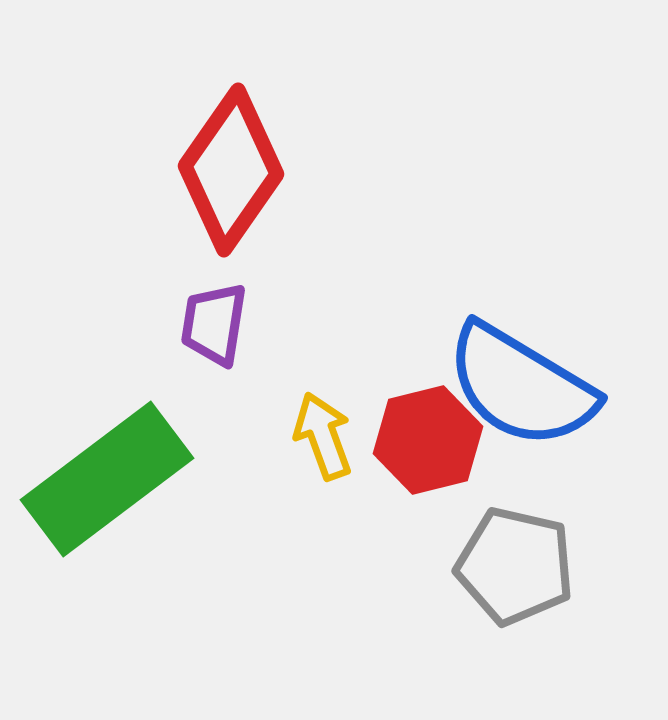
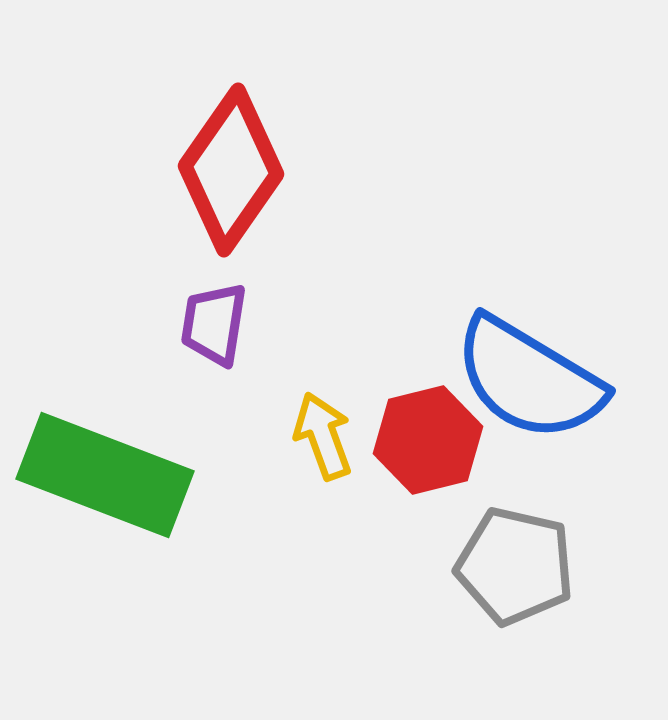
blue semicircle: moved 8 px right, 7 px up
green rectangle: moved 2 px left, 4 px up; rotated 58 degrees clockwise
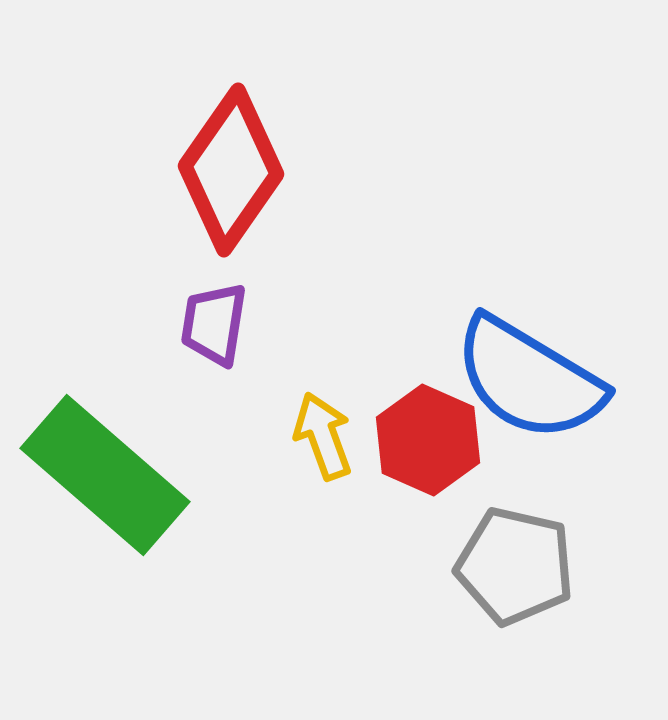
red hexagon: rotated 22 degrees counterclockwise
green rectangle: rotated 20 degrees clockwise
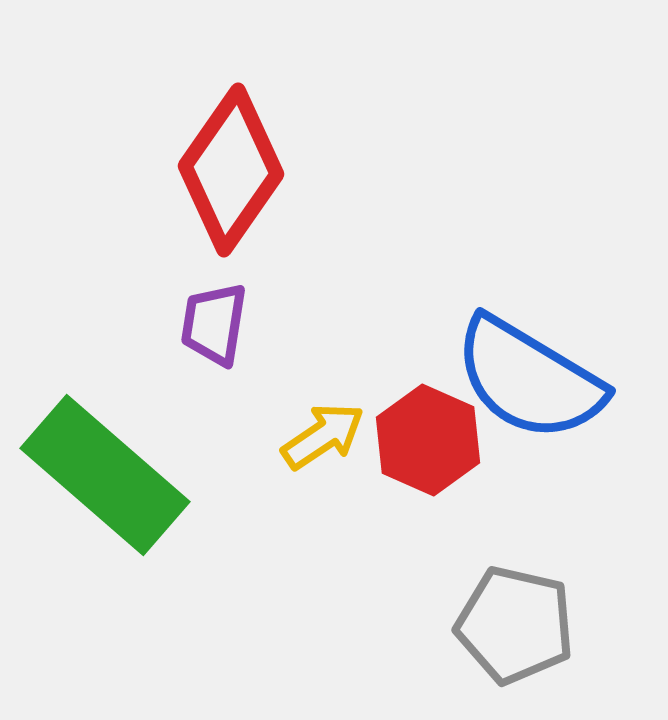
yellow arrow: rotated 76 degrees clockwise
gray pentagon: moved 59 px down
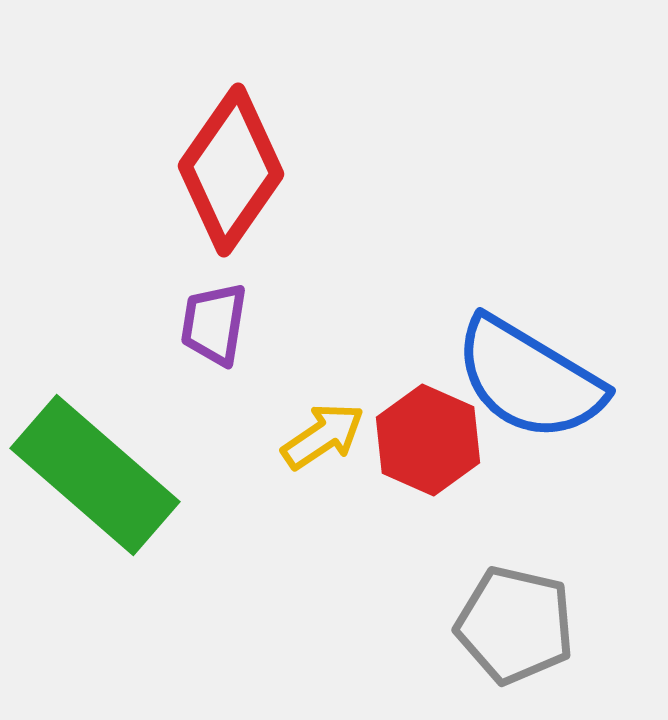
green rectangle: moved 10 px left
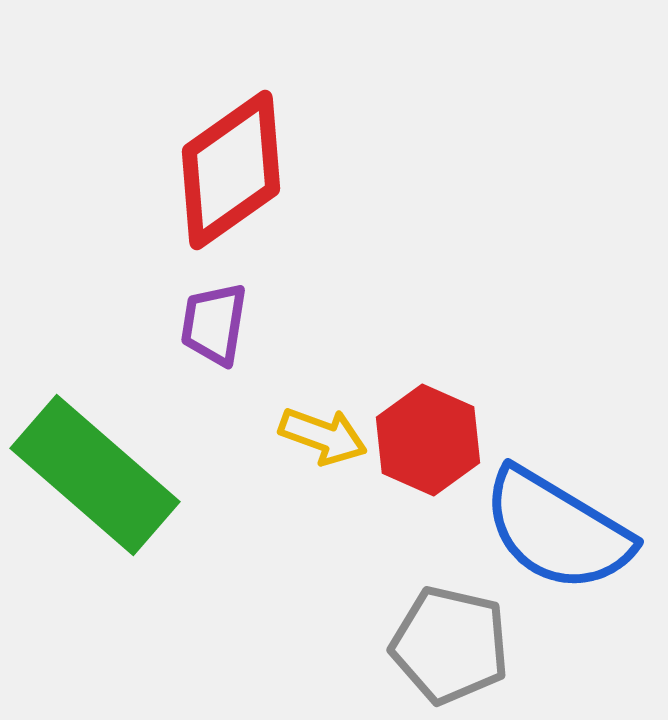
red diamond: rotated 20 degrees clockwise
blue semicircle: moved 28 px right, 151 px down
yellow arrow: rotated 54 degrees clockwise
gray pentagon: moved 65 px left, 20 px down
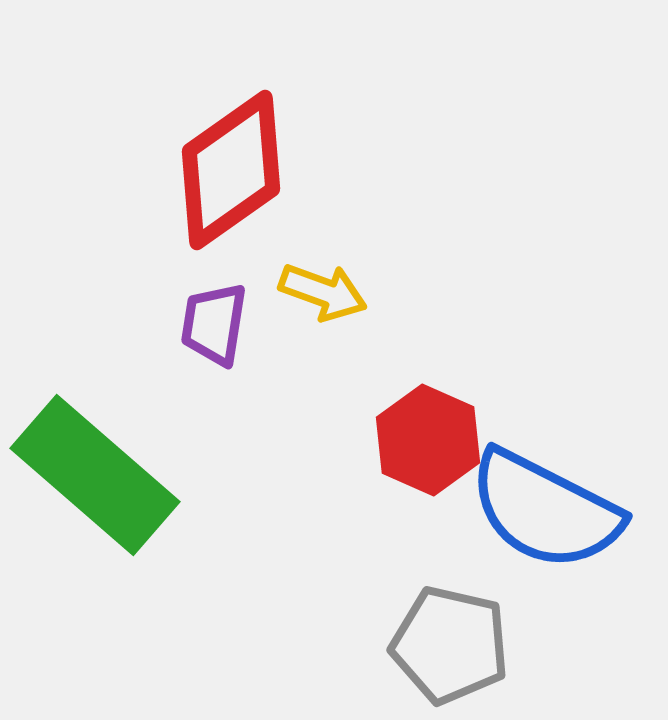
yellow arrow: moved 144 px up
blue semicircle: moved 12 px left, 20 px up; rotated 4 degrees counterclockwise
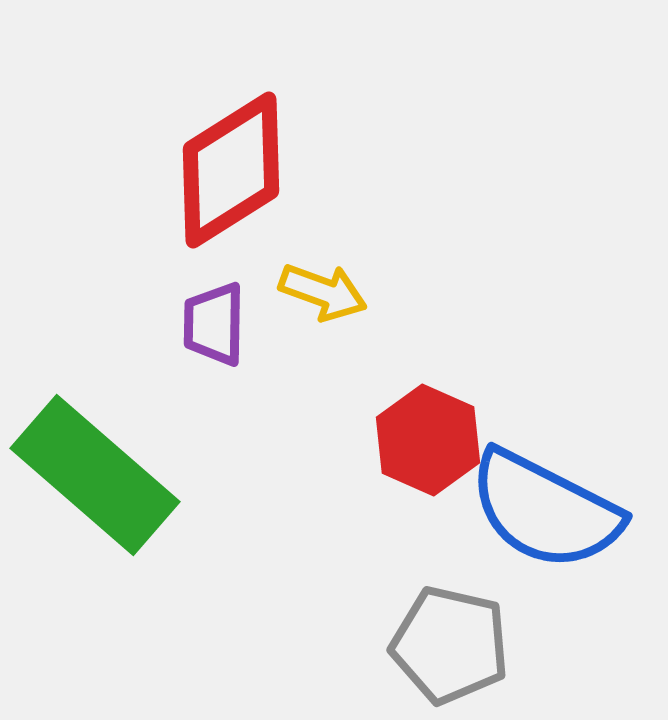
red diamond: rotated 3 degrees clockwise
purple trapezoid: rotated 8 degrees counterclockwise
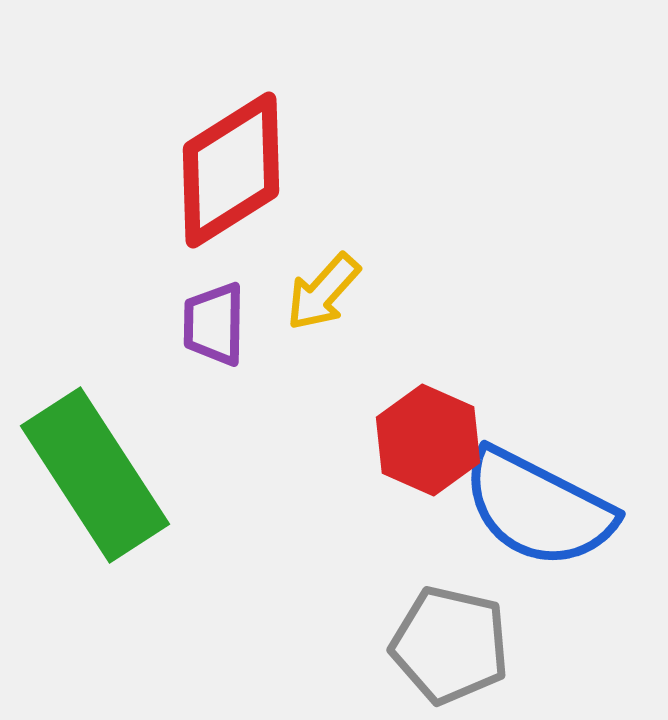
yellow arrow: rotated 112 degrees clockwise
green rectangle: rotated 16 degrees clockwise
blue semicircle: moved 7 px left, 2 px up
